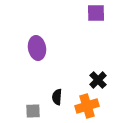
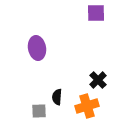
gray square: moved 6 px right
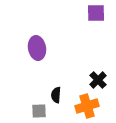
black semicircle: moved 1 px left, 2 px up
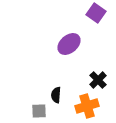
purple square: rotated 36 degrees clockwise
purple ellipse: moved 32 px right, 4 px up; rotated 60 degrees clockwise
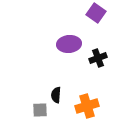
purple ellipse: rotated 35 degrees clockwise
black cross: moved 22 px up; rotated 24 degrees clockwise
gray square: moved 1 px right, 1 px up
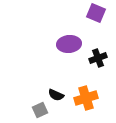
purple square: rotated 12 degrees counterclockwise
black semicircle: rotated 70 degrees counterclockwise
orange cross: moved 1 px left, 8 px up
gray square: rotated 21 degrees counterclockwise
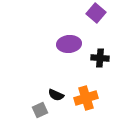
purple square: rotated 18 degrees clockwise
black cross: moved 2 px right; rotated 24 degrees clockwise
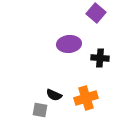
black semicircle: moved 2 px left
gray square: rotated 35 degrees clockwise
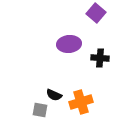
orange cross: moved 5 px left, 4 px down
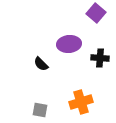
black semicircle: moved 13 px left, 31 px up; rotated 21 degrees clockwise
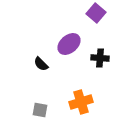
purple ellipse: rotated 35 degrees counterclockwise
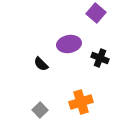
purple ellipse: rotated 30 degrees clockwise
black cross: rotated 18 degrees clockwise
gray square: rotated 35 degrees clockwise
